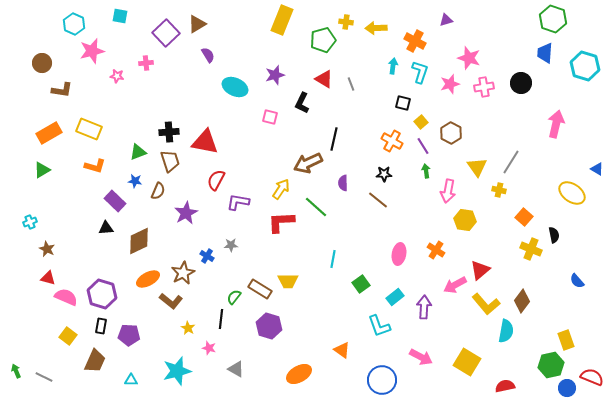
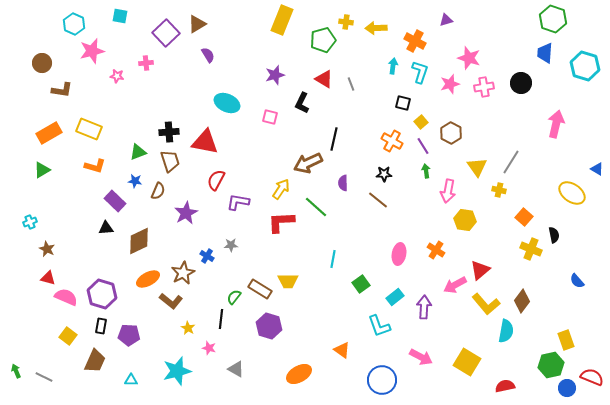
cyan ellipse at (235, 87): moved 8 px left, 16 px down
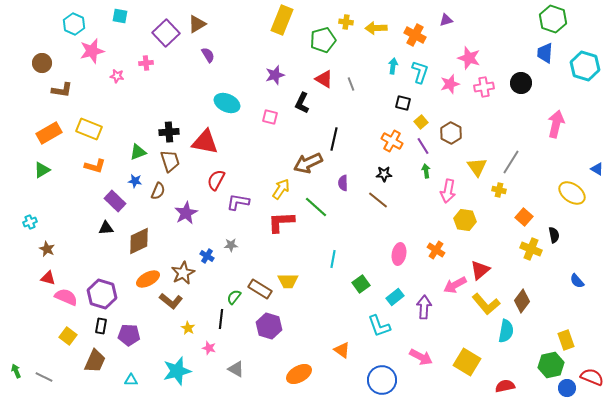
orange cross at (415, 41): moved 6 px up
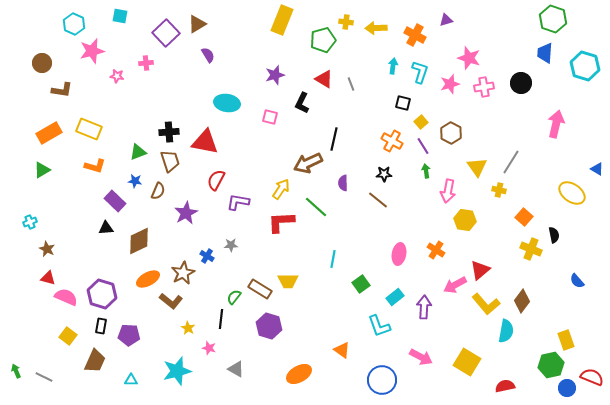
cyan ellipse at (227, 103): rotated 15 degrees counterclockwise
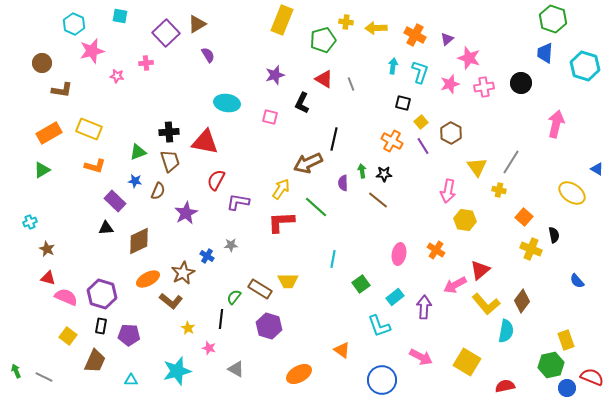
purple triangle at (446, 20): moved 1 px right, 19 px down; rotated 24 degrees counterclockwise
green arrow at (426, 171): moved 64 px left
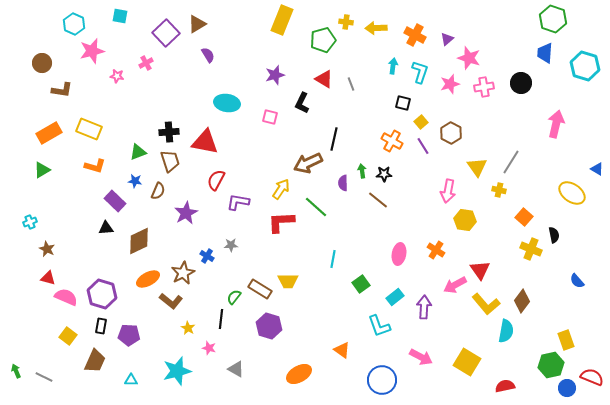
pink cross at (146, 63): rotated 24 degrees counterclockwise
red triangle at (480, 270): rotated 25 degrees counterclockwise
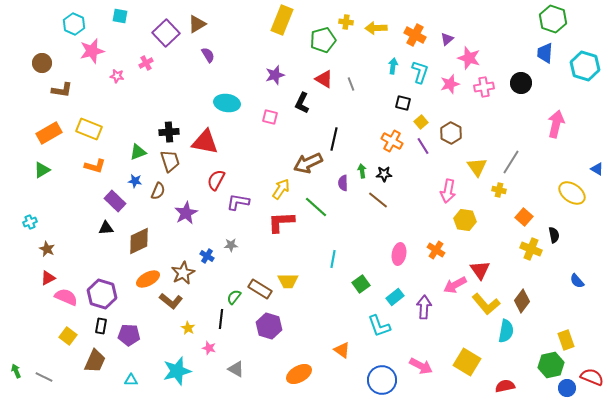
red triangle at (48, 278): rotated 42 degrees counterclockwise
pink arrow at (421, 357): moved 9 px down
